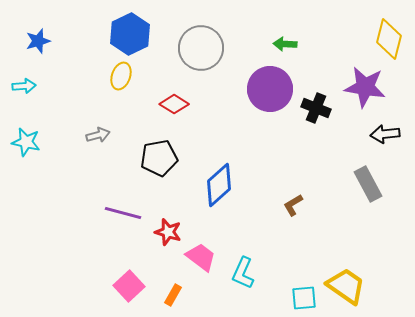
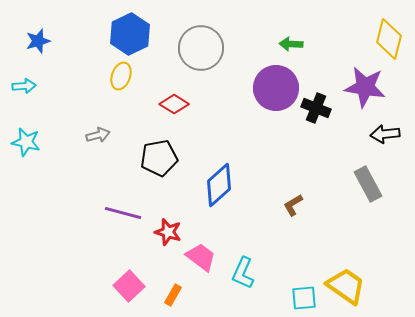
green arrow: moved 6 px right
purple circle: moved 6 px right, 1 px up
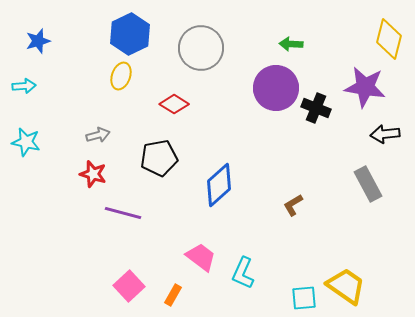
red star: moved 75 px left, 58 px up
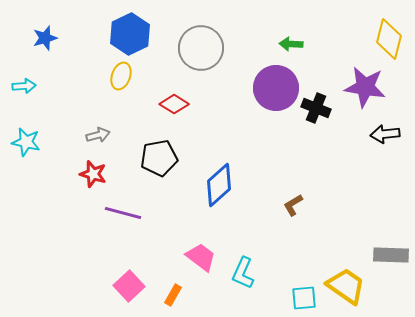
blue star: moved 7 px right, 3 px up
gray rectangle: moved 23 px right, 71 px down; rotated 60 degrees counterclockwise
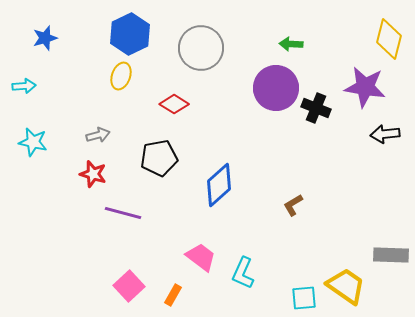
cyan star: moved 7 px right
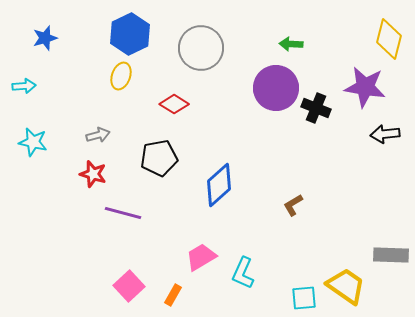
pink trapezoid: rotated 68 degrees counterclockwise
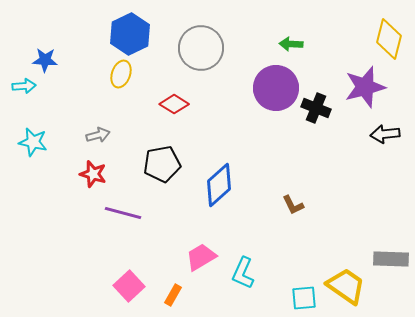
blue star: moved 22 px down; rotated 20 degrees clockwise
yellow ellipse: moved 2 px up
purple star: rotated 24 degrees counterclockwise
black pentagon: moved 3 px right, 6 px down
brown L-shape: rotated 85 degrees counterclockwise
gray rectangle: moved 4 px down
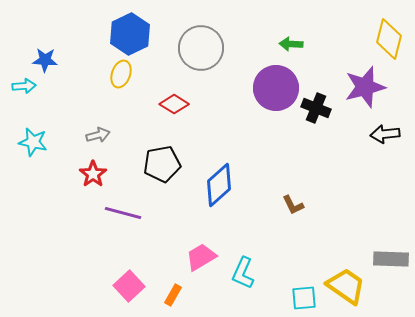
red star: rotated 20 degrees clockwise
